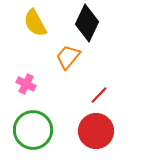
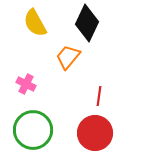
red line: moved 1 px down; rotated 36 degrees counterclockwise
red circle: moved 1 px left, 2 px down
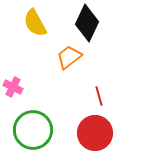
orange trapezoid: moved 1 px right; rotated 12 degrees clockwise
pink cross: moved 13 px left, 3 px down
red line: rotated 24 degrees counterclockwise
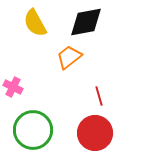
black diamond: moved 1 px left, 1 px up; rotated 54 degrees clockwise
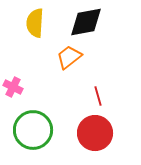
yellow semicircle: rotated 32 degrees clockwise
red line: moved 1 px left
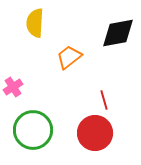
black diamond: moved 32 px right, 11 px down
pink cross: rotated 30 degrees clockwise
red line: moved 6 px right, 4 px down
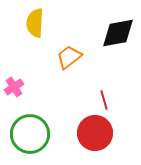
pink cross: moved 1 px right
green circle: moved 3 px left, 4 px down
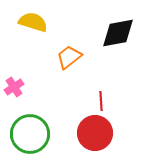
yellow semicircle: moved 2 px left, 1 px up; rotated 104 degrees clockwise
red line: moved 3 px left, 1 px down; rotated 12 degrees clockwise
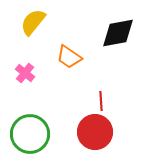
yellow semicircle: rotated 68 degrees counterclockwise
orange trapezoid: rotated 108 degrees counterclockwise
pink cross: moved 11 px right, 14 px up; rotated 18 degrees counterclockwise
red circle: moved 1 px up
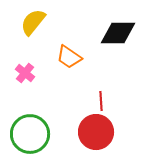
black diamond: rotated 12 degrees clockwise
red circle: moved 1 px right
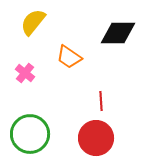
red circle: moved 6 px down
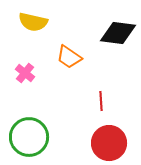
yellow semicircle: rotated 116 degrees counterclockwise
black diamond: rotated 6 degrees clockwise
green circle: moved 1 px left, 3 px down
red circle: moved 13 px right, 5 px down
